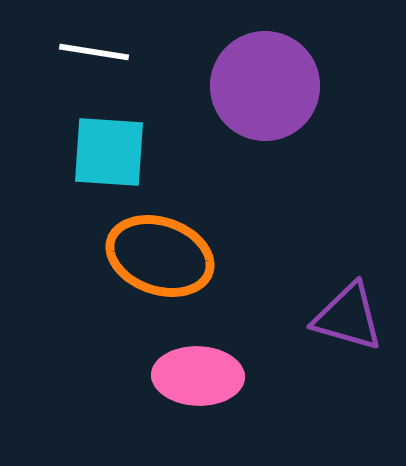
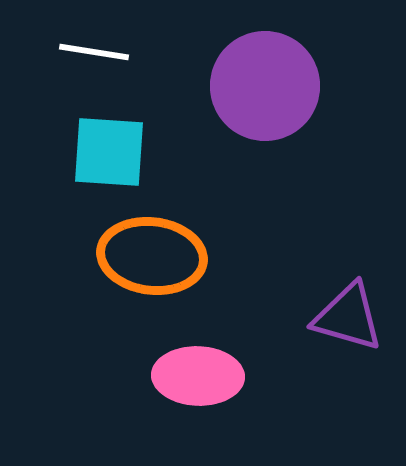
orange ellipse: moved 8 px left; rotated 12 degrees counterclockwise
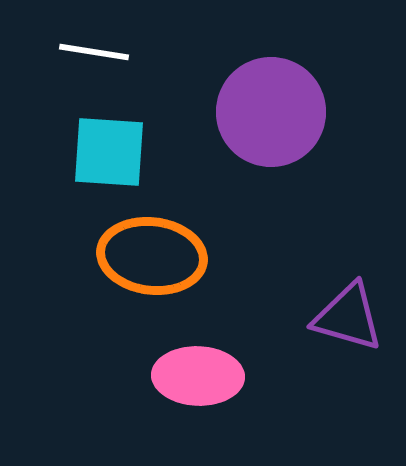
purple circle: moved 6 px right, 26 px down
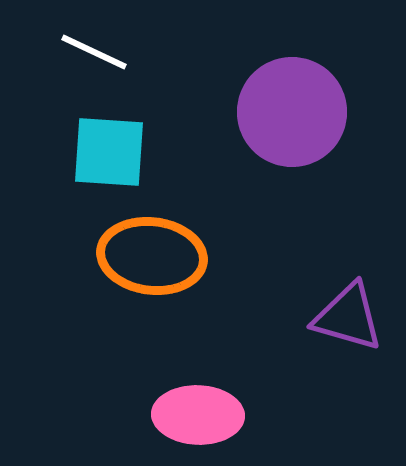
white line: rotated 16 degrees clockwise
purple circle: moved 21 px right
pink ellipse: moved 39 px down
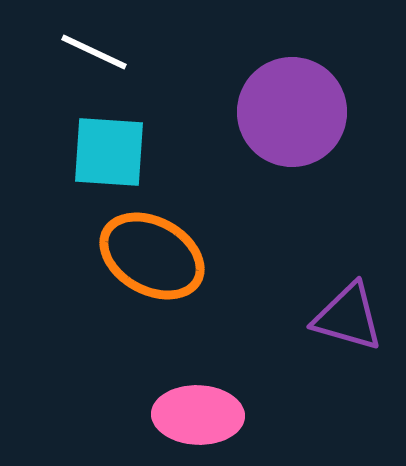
orange ellipse: rotated 22 degrees clockwise
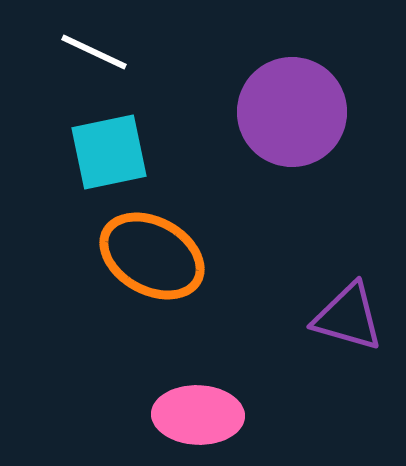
cyan square: rotated 16 degrees counterclockwise
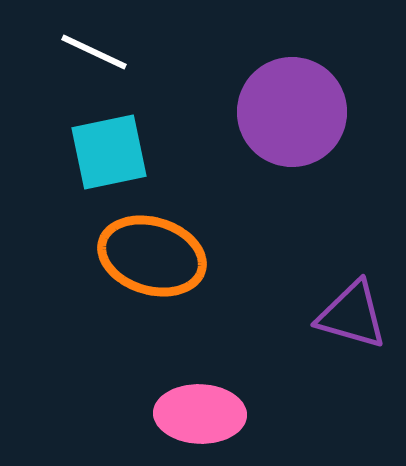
orange ellipse: rotated 12 degrees counterclockwise
purple triangle: moved 4 px right, 2 px up
pink ellipse: moved 2 px right, 1 px up
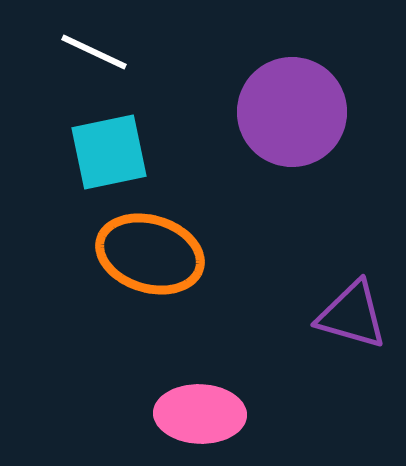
orange ellipse: moved 2 px left, 2 px up
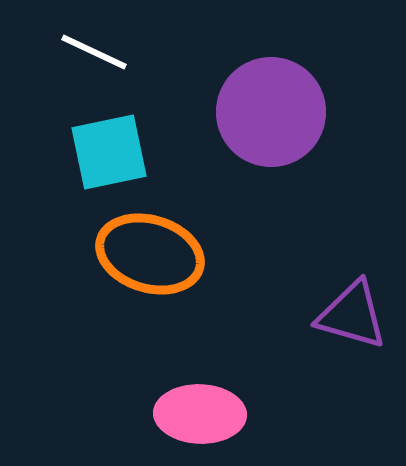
purple circle: moved 21 px left
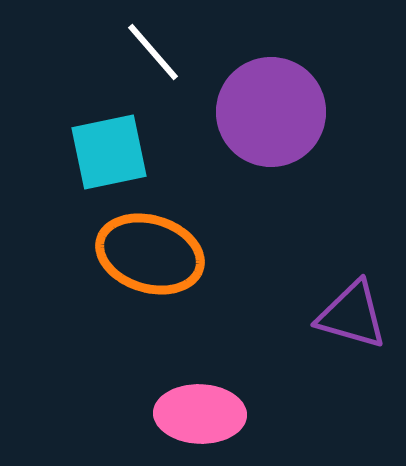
white line: moved 59 px right; rotated 24 degrees clockwise
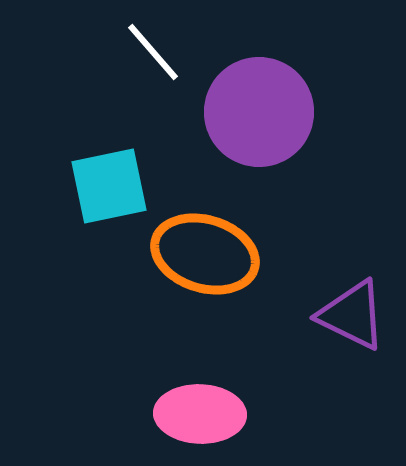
purple circle: moved 12 px left
cyan square: moved 34 px down
orange ellipse: moved 55 px right
purple triangle: rotated 10 degrees clockwise
